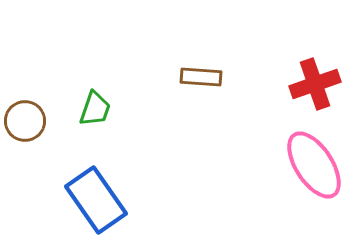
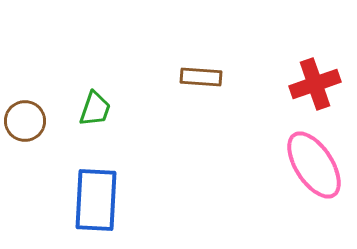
blue rectangle: rotated 38 degrees clockwise
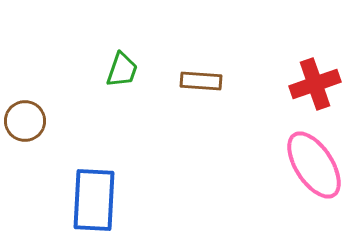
brown rectangle: moved 4 px down
green trapezoid: moved 27 px right, 39 px up
blue rectangle: moved 2 px left
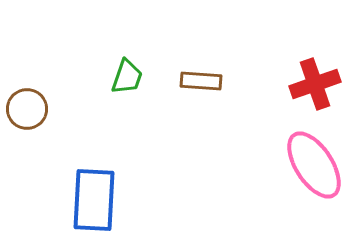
green trapezoid: moved 5 px right, 7 px down
brown circle: moved 2 px right, 12 px up
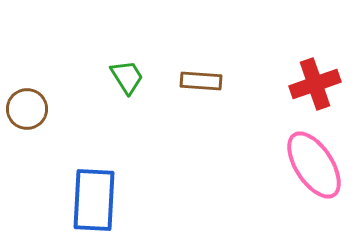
green trapezoid: rotated 51 degrees counterclockwise
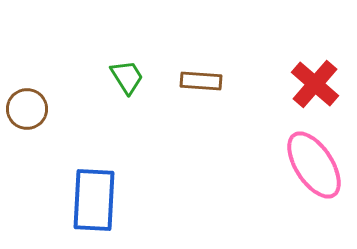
red cross: rotated 30 degrees counterclockwise
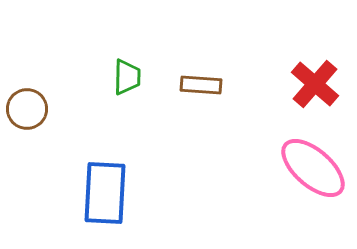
green trapezoid: rotated 33 degrees clockwise
brown rectangle: moved 4 px down
pink ellipse: moved 1 px left, 3 px down; rotated 16 degrees counterclockwise
blue rectangle: moved 11 px right, 7 px up
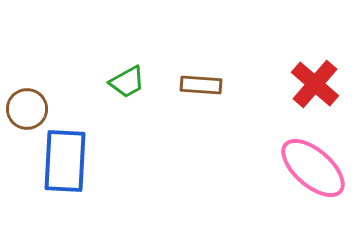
green trapezoid: moved 5 px down; rotated 60 degrees clockwise
blue rectangle: moved 40 px left, 32 px up
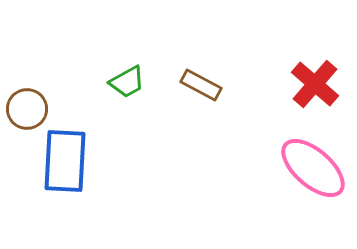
brown rectangle: rotated 24 degrees clockwise
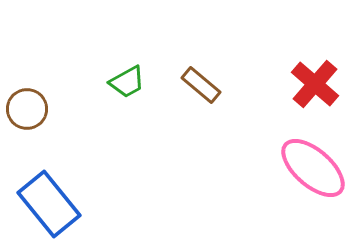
brown rectangle: rotated 12 degrees clockwise
blue rectangle: moved 16 px left, 43 px down; rotated 42 degrees counterclockwise
